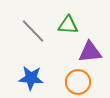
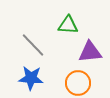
gray line: moved 14 px down
orange circle: moved 1 px down
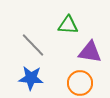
purple triangle: rotated 15 degrees clockwise
orange circle: moved 2 px right
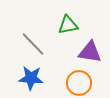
green triangle: rotated 15 degrees counterclockwise
gray line: moved 1 px up
orange circle: moved 1 px left
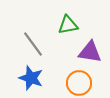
gray line: rotated 8 degrees clockwise
blue star: rotated 15 degrees clockwise
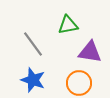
blue star: moved 2 px right, 2 px down
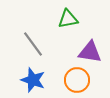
green triangle: moved 6 px up
orange circle: moved 2 px left, 3 px up
